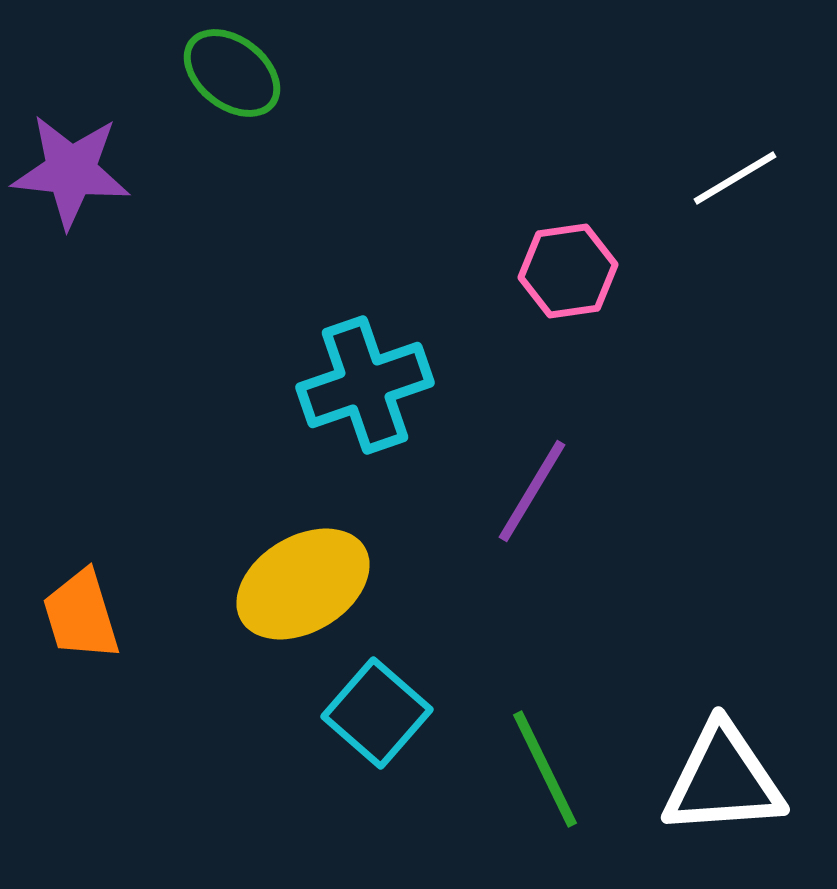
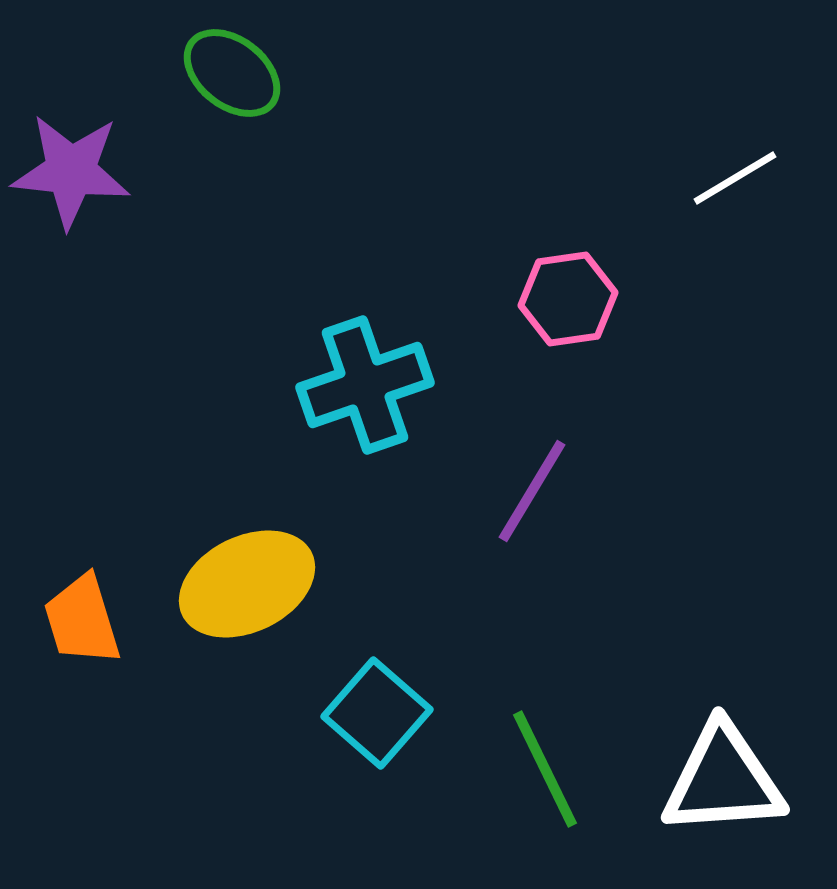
pink hexagon: moved 28 px down
yellow ellipse: moved 56 px left; rotated 5 degrees clockwise
orange trapezoid: moved 1 px right, 5 px down
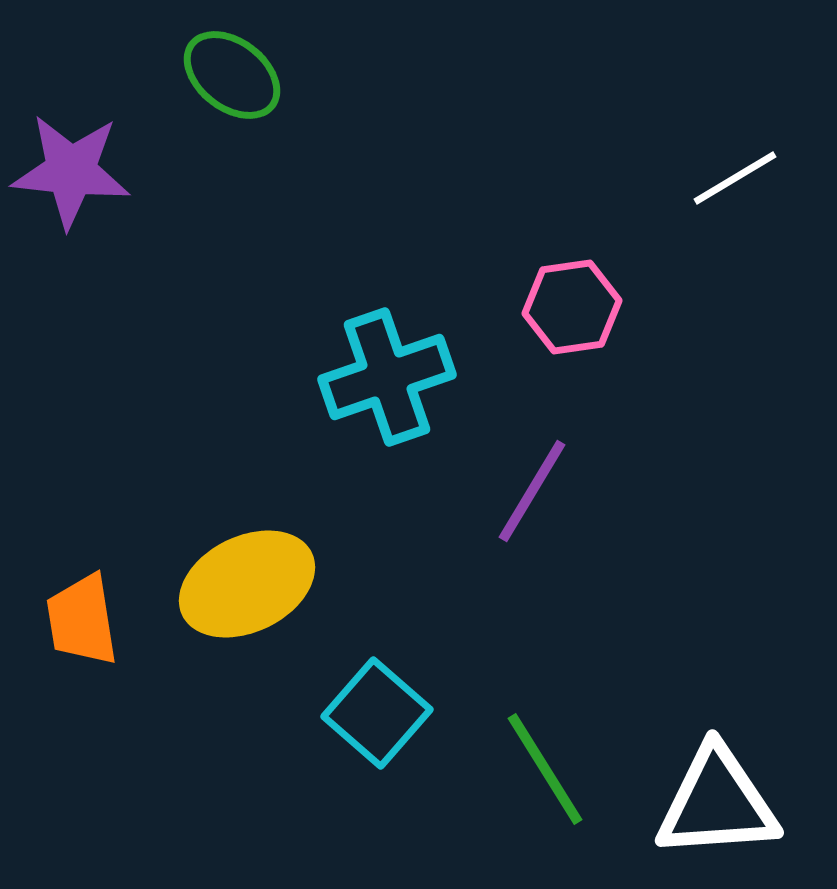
green ellipse: moved 2 px down
pink hexagon: moved 4 px right, 8 px down
cyan cross: moved 22 px right, 8 px up
orange trapezoid: rotated 8 degrees clockwise
green line: rotated 6 degrees counterclockwise
white triangle: moved 6 px left, 23 px down
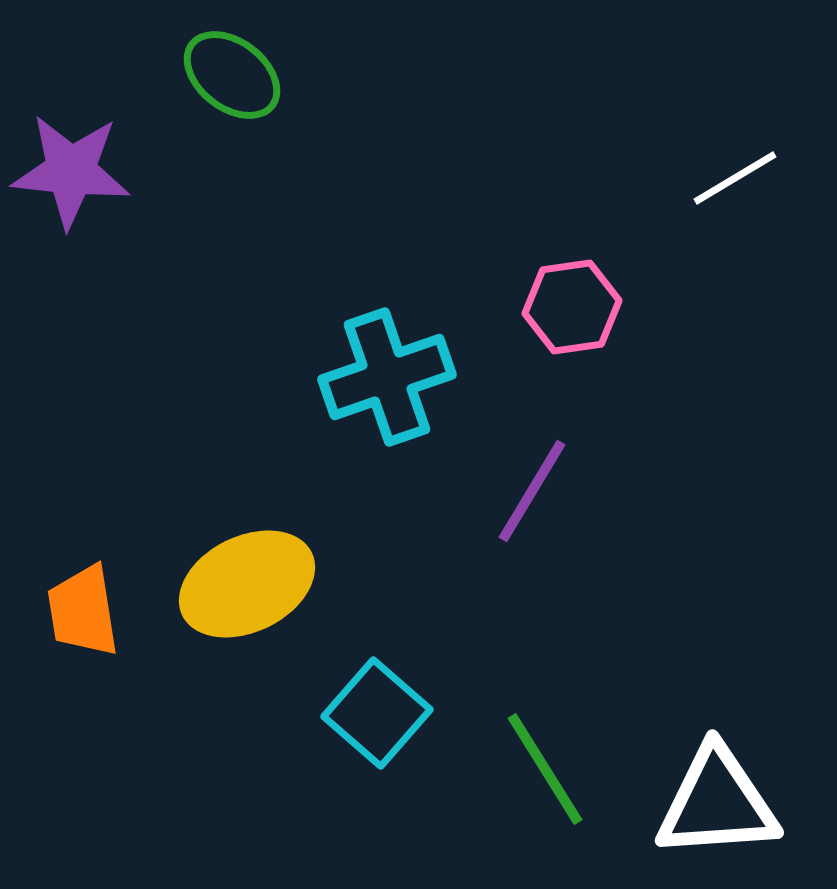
orange trapezoid: moved 1 px right, 9 px up
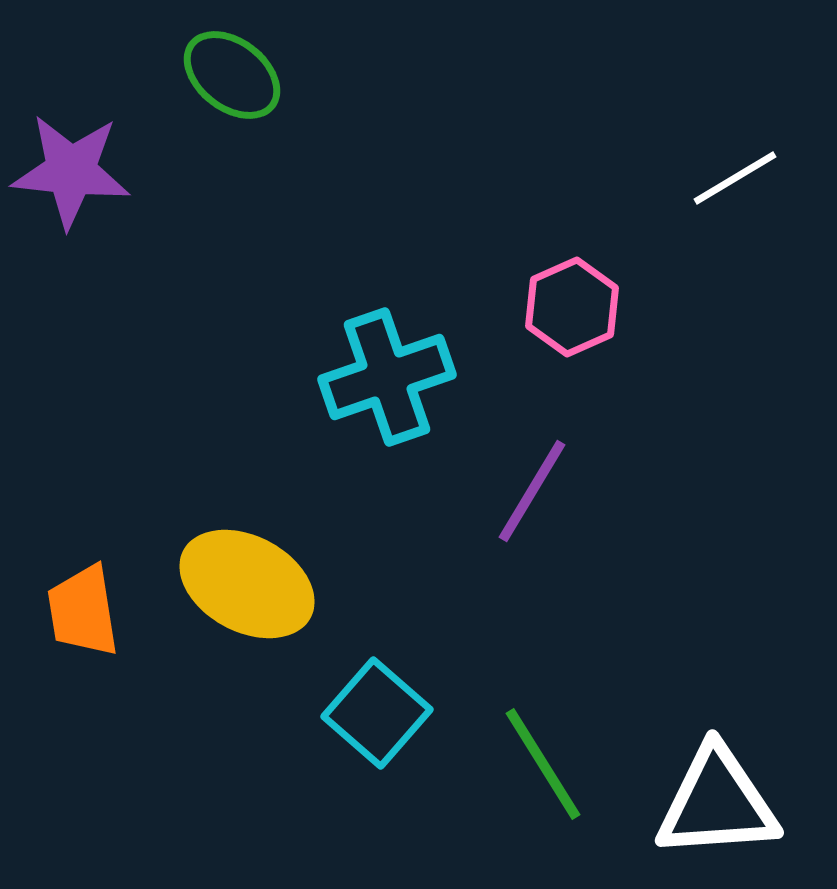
pink hexagon: rotated 16 degrees counterclockwise
yellow ellipse: rotated 54 degrees clockwise
green line: moved 2 px left, 5 px up
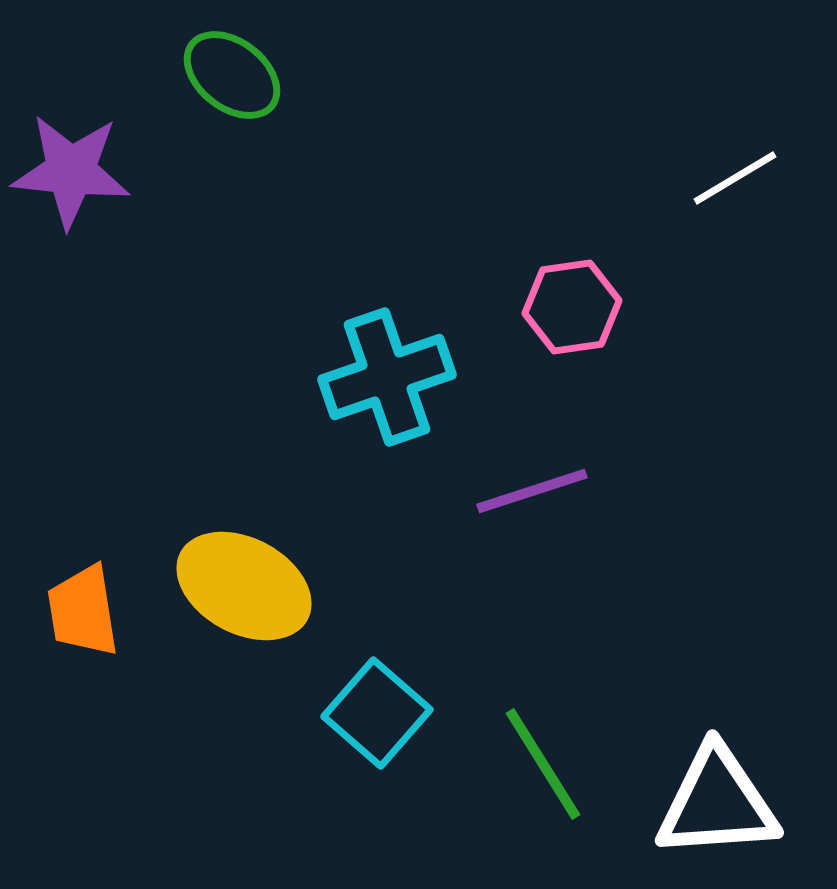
pink hexagon: rotated 16 degrees clockwise
purple line: rotated 41 degrees clockwise
yellow ellipse: moved 3 px left, 2 px down
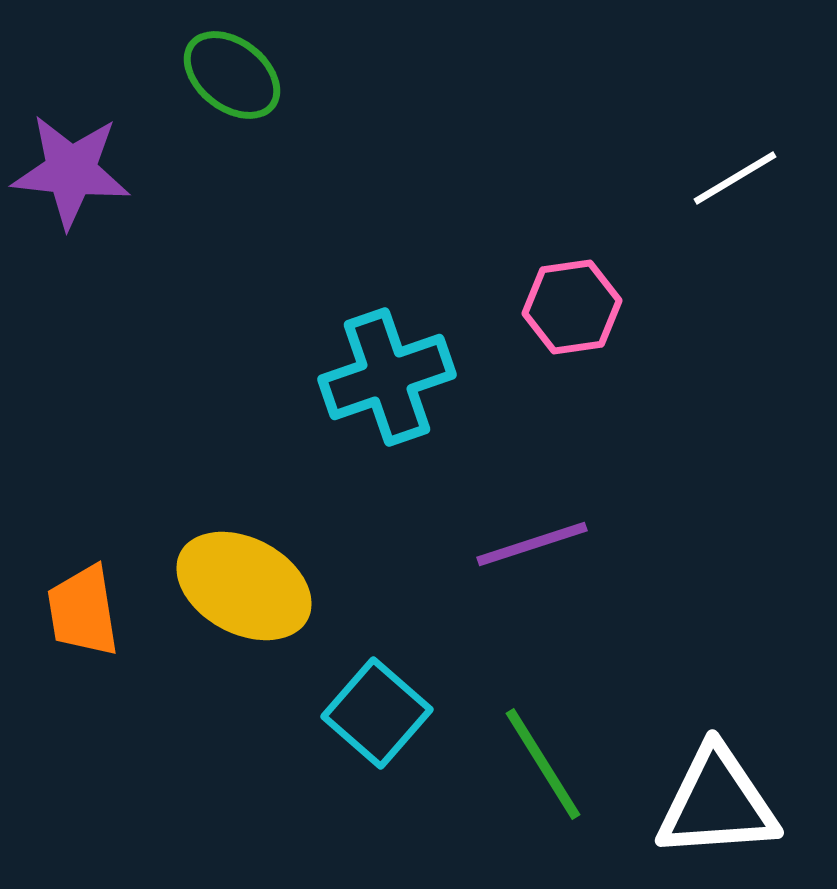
purple line: moved 53 px down
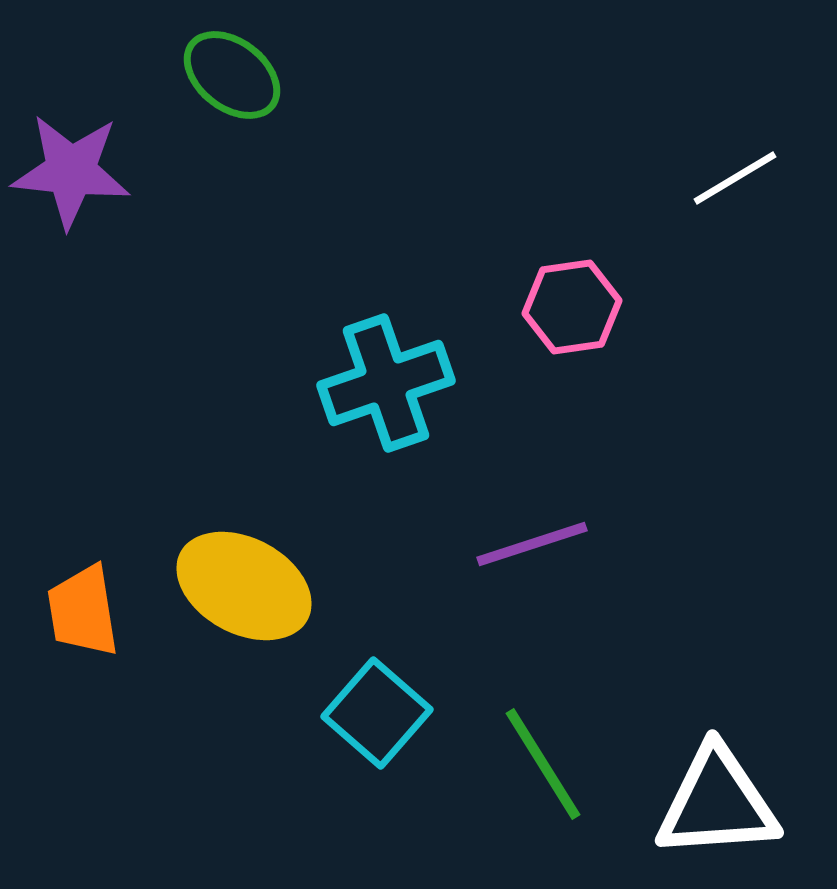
cyan cross: moved 1 px left, 6 px down
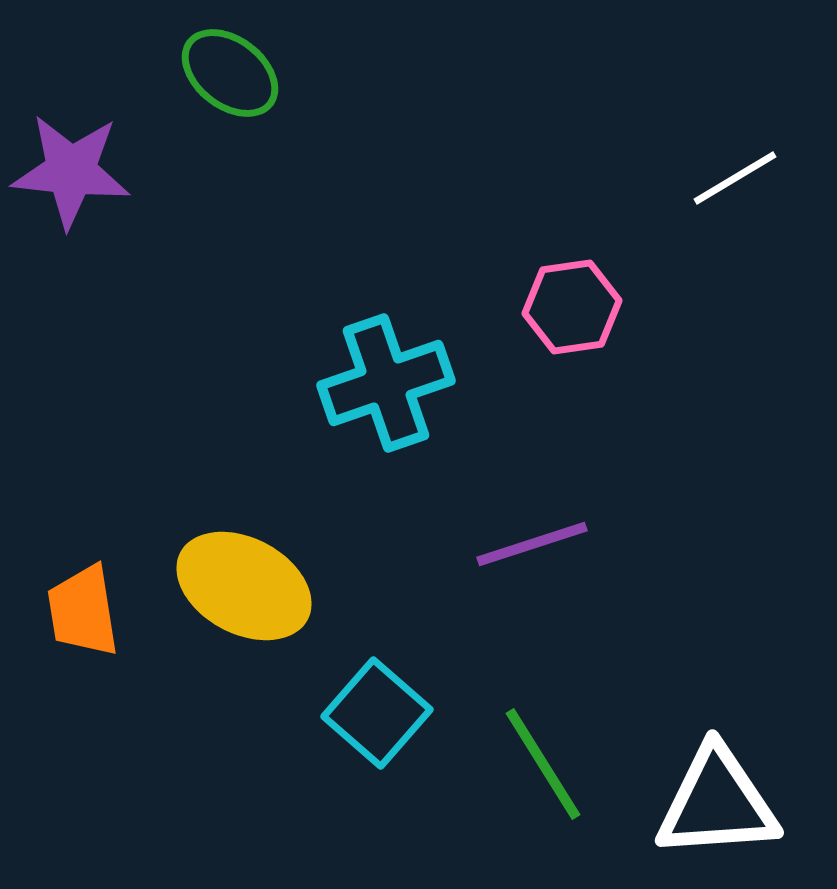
green ellipse: moved 2 px left, 2 px up
